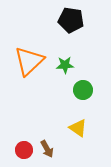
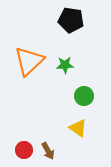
green circle: moved 1 px right, 6 px down
brown arrow: moved 1 px right, 2 px down
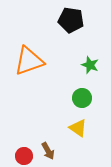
orange triangle: rotated 24 degrees clockwise
green star: moved 25 px right; rotated 24 degrees clockwise
green circle: moved 2 px left, 2 px down
red circle: moved 6 px down
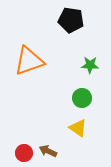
green star: rotated 18 degrees counterclockwise
brown arrow: rotated 144 degrees clockwise
red circle: moved 3 px up
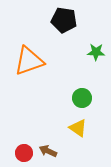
black pentagon: moved 7 px left
green star: moved 6 px right, 13 px up
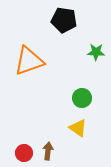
brown arrow: rotated 72 degrees clockwise
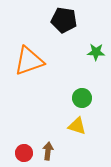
yellow triangle: moved 1 px left, 2 px up; rotated 18 degrees counterclockwise
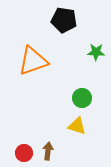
orange triangle: moved 4 px right
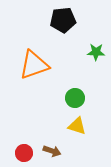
black pentagon: moved 1 px left; rotated 15 degrees counterclockwise
orange triangle: moved 1 px right, 4 px down
green circle: moved 7 px left
brown arrow: moved 4 px right; rotated 102 degrees clockwise
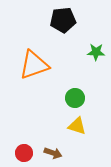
brown arrow: moved 1 px right, 2 px down
